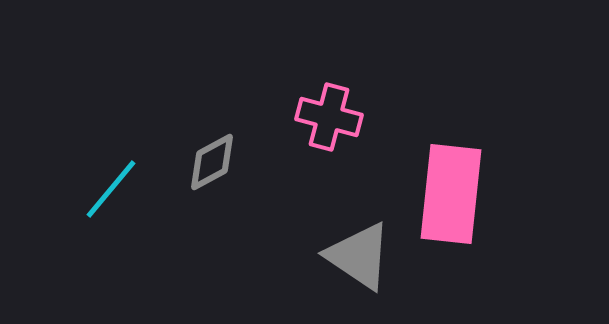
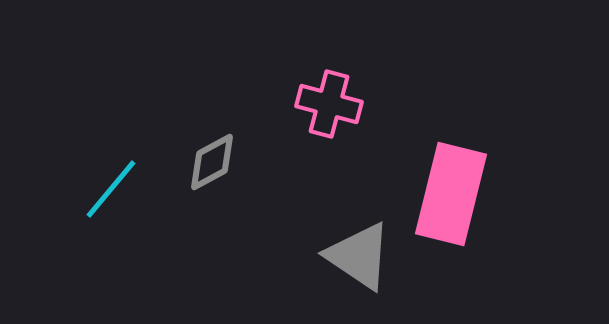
pink cross: moved 13 px up
pink rectangle: rotated 8 degrees clockwise
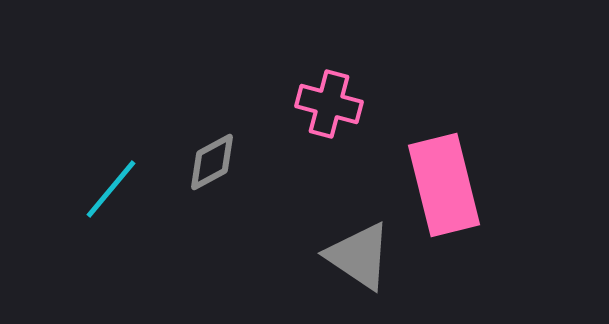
pink rectangle: moved 7 px left, 9 px up; rotated 28 degrees counterclockwise
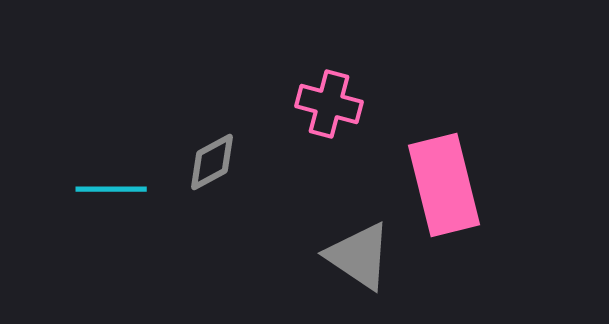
cyan line: rotated 50 degrees clockwise
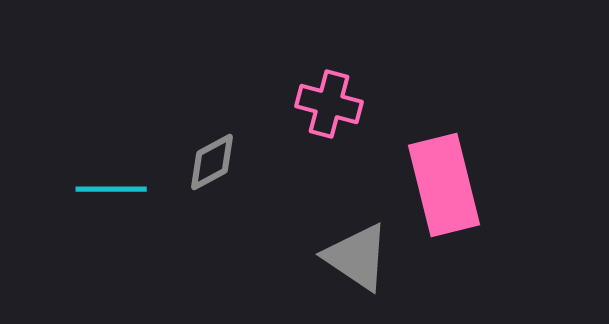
gray triangle: moved 2 px left, 1 px down
